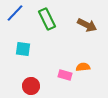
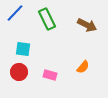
orange semicircle: rotated 136 degrees clockwise
pink rectangle: moved 15 px left
red circle: moved 12 px left, 14 px up
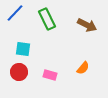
orange semicircle: moved 1 px down
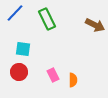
brown arrow: moved 8 px right
orange semicircle: moved 10 px left, 12 px down; rotated 40 degrees counterclockwise
pink rectangle: moved 3 px right; rotated 48 degrees clockwise
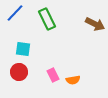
brown arrow: moved 1 px up
orange semicircle: rotated 80 degrees clockwise
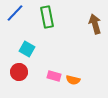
green rectangle: moved 2 px up; rotated 15 degrees clockwise
brown arrow: rotated 132 degrees counterclockwise
cyan square: moved 4 px right; rotated 21 degrees clockwise
pink rectangle: moved 1 px right, 1 px down; rotated 48 degrees counterclockwise
orange semicircle: rotated 24 degrees clockwise
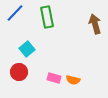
cyan square: rotated 21 degrees clockwise
pink rectangle: moved 2 px down
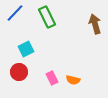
green rectangle: rotated 15 degrees counterclockwise
cyan square: moved 1 px left; rotated 14 degrees clockwise
pink rectangle: moved 2 px left; rotated 48 degrees clockwise
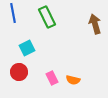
blue line: moved 2 px left; rotated 54 degrees counterclockwise
cyan square: moved 1 px right, 1 px up
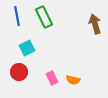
blue line: moved 4 px right, 3 px down
green rectangle: moved 3 px left
